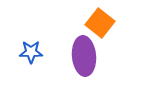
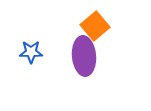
orange square: moved 5 px left, 3 px down; rotated 12 degrees clockwise
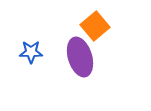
purple ellipse: moved 4 px left, 1 px down; rotated 12 degrees counterclockwise
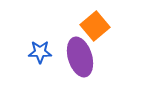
blue star: moved 9 px right
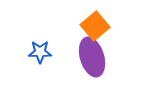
purple ellipse: moved 12 px right
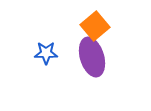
blue star: moved 6 px right, 1 px down
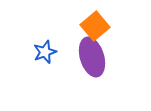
blue star: moved 1 px left, 1 px up; rotated 20 degrees counterclockwise
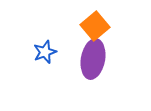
purple ellipse: moved 1 px right, 2 px down; rotated 27 degrees clockwise
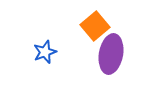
purple ellipse: moved 18 px right, 5 px up
